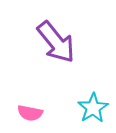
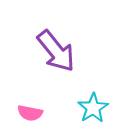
purple arrow: moved 9 px down
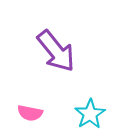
cyan star: moved 3 px left, 6 px down
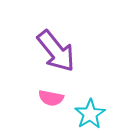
pink semicircle: moved 21 px right, 15 px up
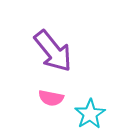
purple arrow: moved 3 px left
